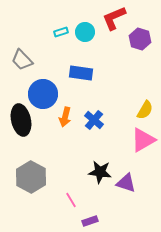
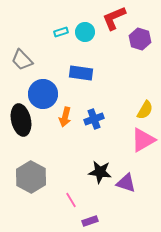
blue cross: moved 1 px up; rotated 30 degrees clockwise
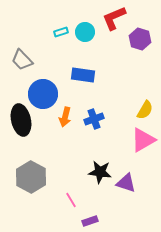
blue rectangle: moved 2 px right, 2 px down
